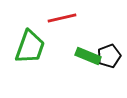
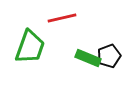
green rectangle: moved 2 px down
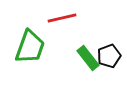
green rectangle: rotated 30 degrees clockwise
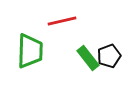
red line: moved 3 px down
green trapezoid: moved 4 px down; rotated 18 degrees counterclockwise
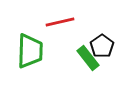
red line: moved 2 px left, 1 px down
black pentagon: moved 7 px left, 10 px up; rotated 15 degrees counterclockwise
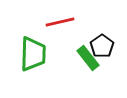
green trapezoid: moved 3 px right, 3 px down
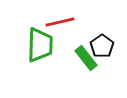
green trapezoid: moved 7 px right, 9 px up
green rectangle: moved 2 px left
